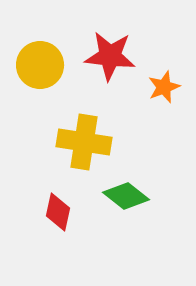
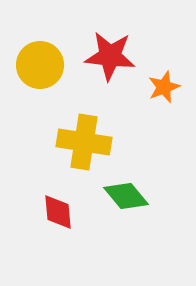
green diamond: rotated 12 degrees clockwise
red diamond: rotated 18 degrees counterclockwise
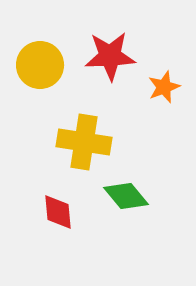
red star: rotated 9 degrees counterclockwise
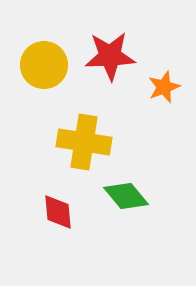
yellow circle: moved 4 px right
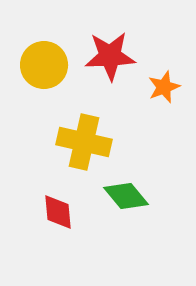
yellow cross: rotated 4 degrees clockwise
